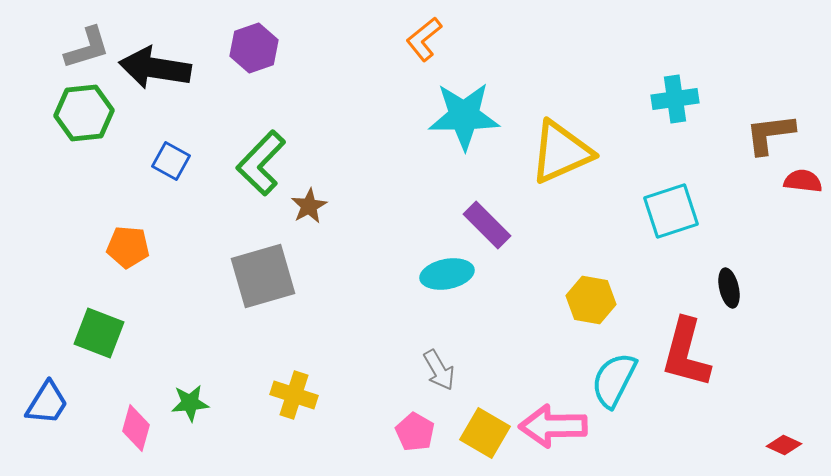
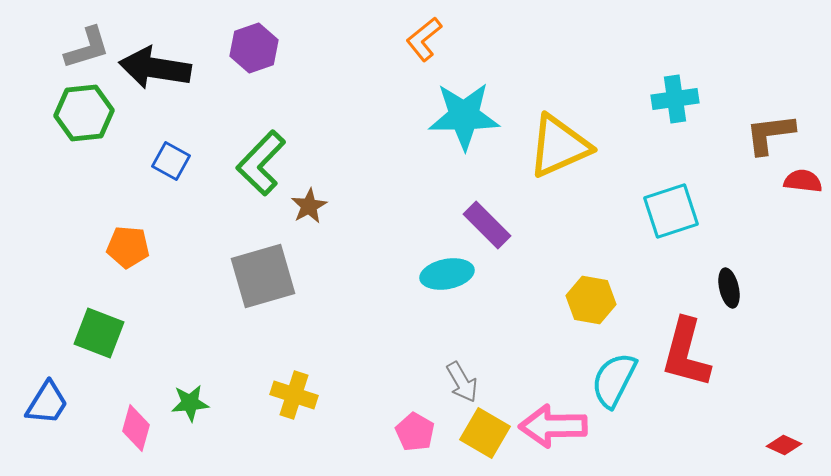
yellow triangle: moved 2 px left, 6 px up
gray arrow: moved 23 px right, 12 px down
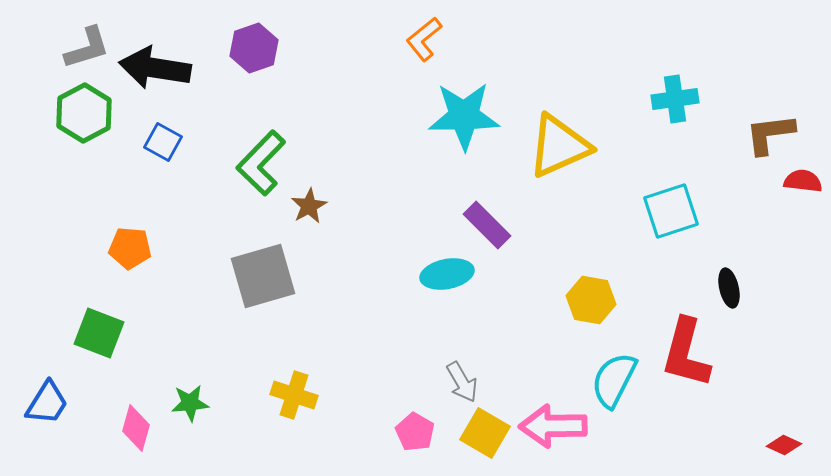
green hexagon: rotated 22 degrees counterclockwise
blue square: moved 8 px left, 19 px up
orange pentagon: moved 2 px right, 1 px down
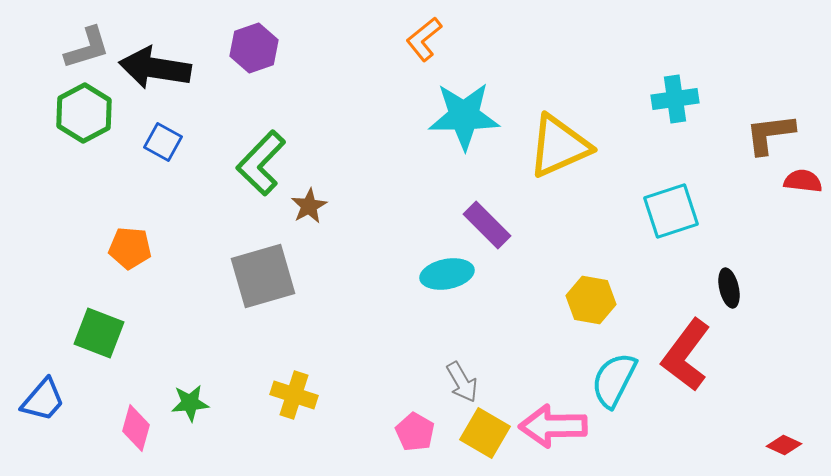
red L-shape: moved 2 px down; rotated 22 degrees clockwise
blue trapezoid: moved 4 px left, 3 px up; rotated 9 degrees clockwise
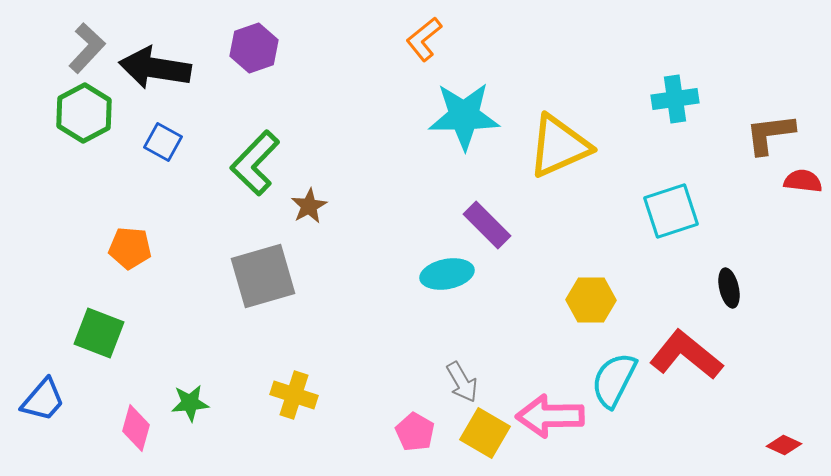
gray L-shape: rotated 30 degrees counterclockwise
green L-shape: moved 6 px left
yellow hexagon: rotated 9 degrees counterclockwise
red L-shape: rotated 92 degrees clockwise
pink arrow: moved 3 px left, 10 px up
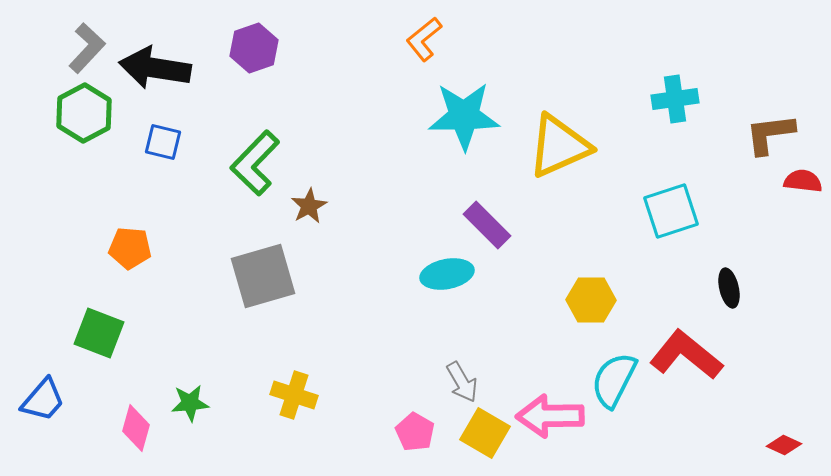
blue square: rotated 15 degrees counterclockwise
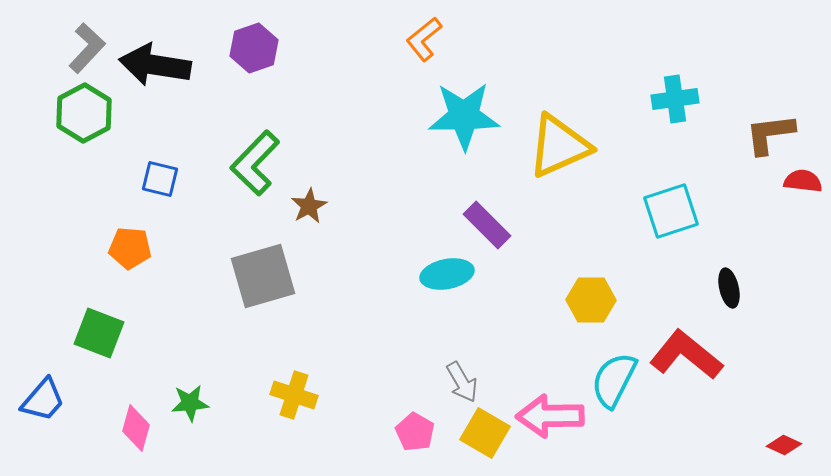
black arrow: moved 3 px up
blue square: moved 3 px left, 37 px down
